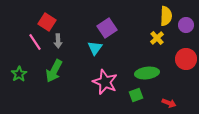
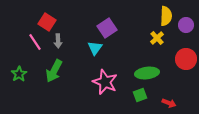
green square: moved 4 px right
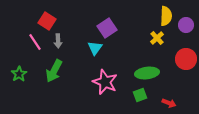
red square: moved 1 px up
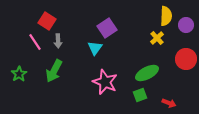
green ellipse: rotated 20 degrees counterclockwise
